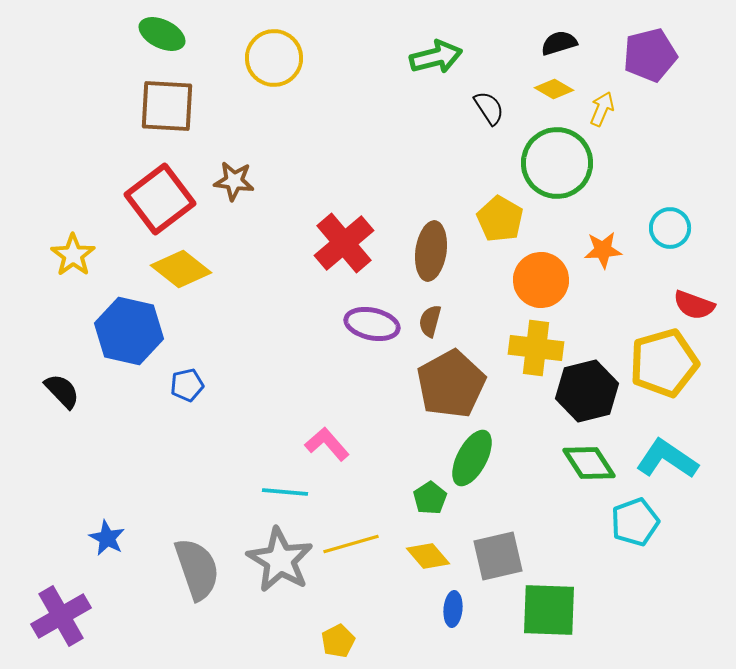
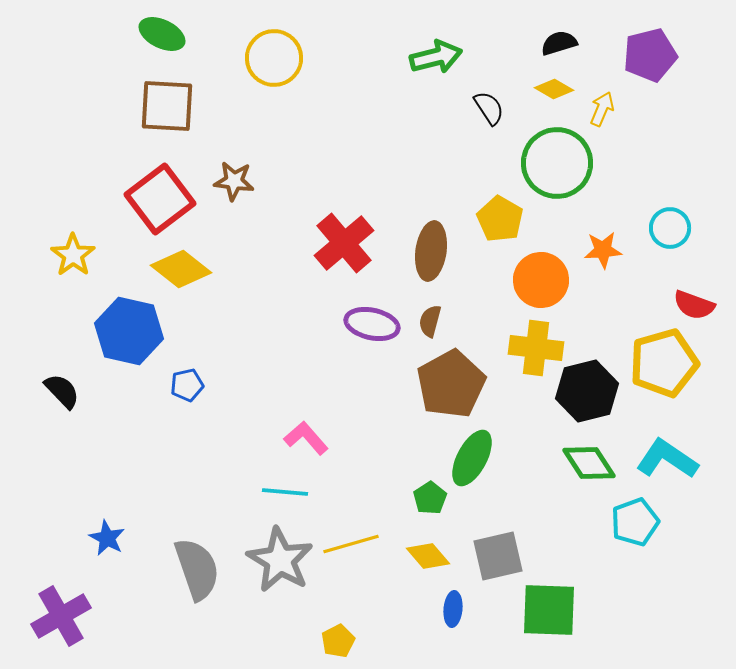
pink L-shape at (327, 444): moved 21 px left, 6 px up
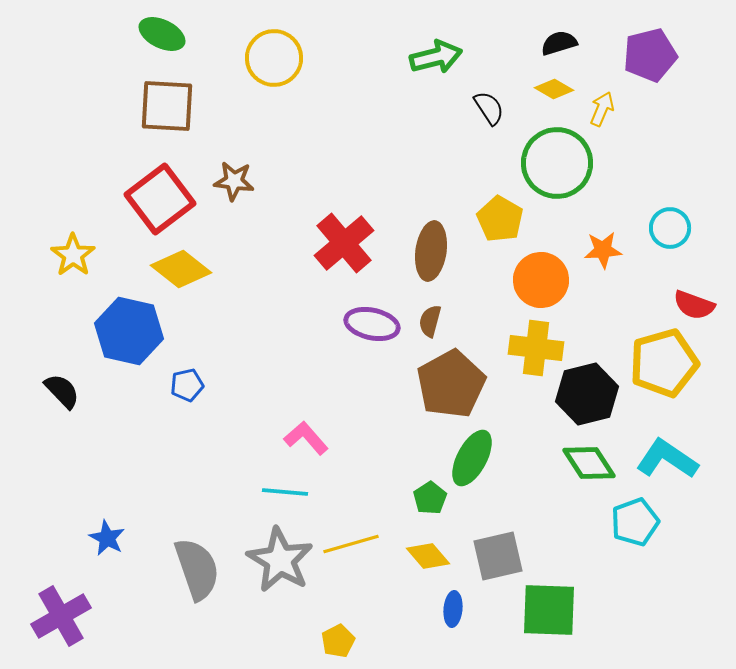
black hexagon at (587, 391): moved 3 px down
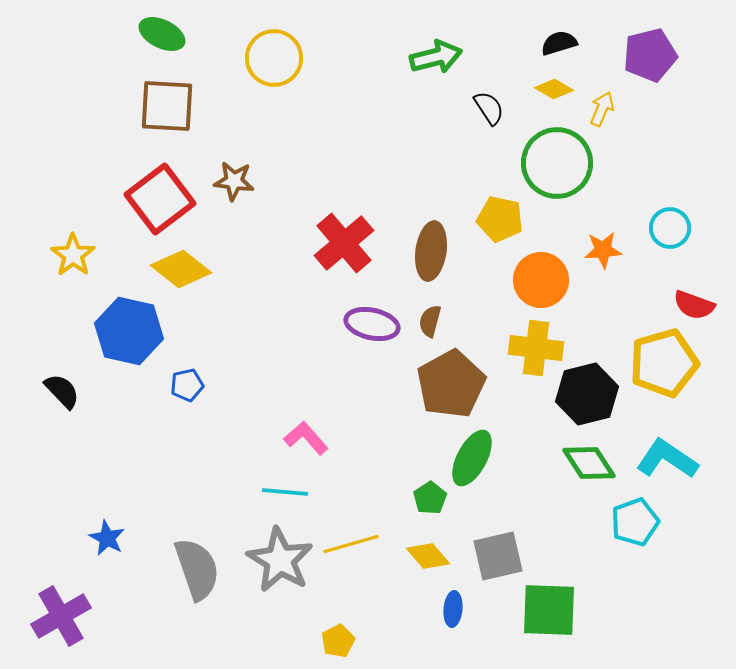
yellow pentagon at (500, 219): rotated 18 degrees counterclockwise
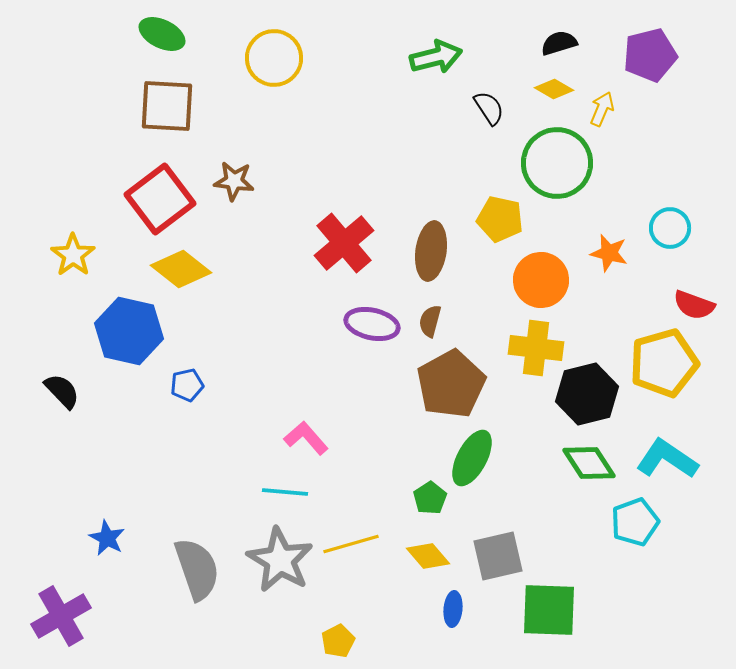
orange star at (603, 250): moved 6 px right, 3 px down; rotated 18 degrees clockwise
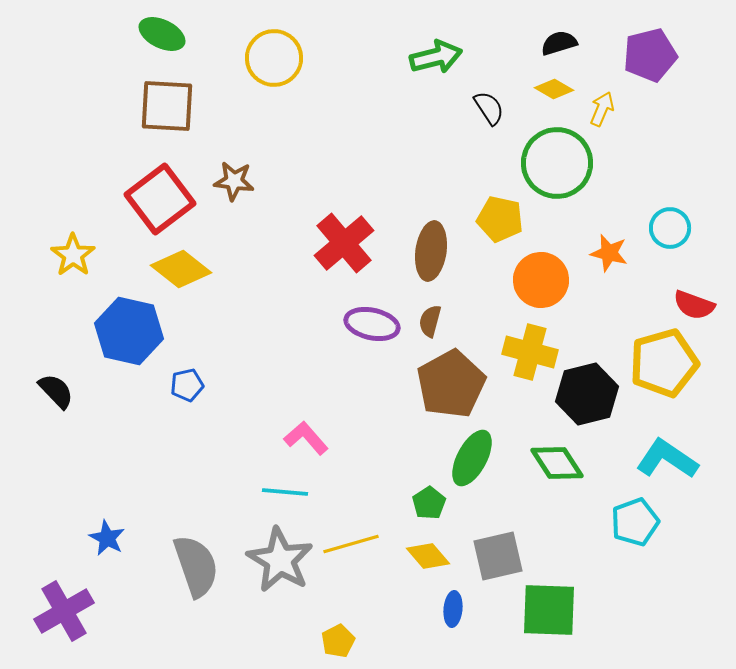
yellow cross at (536, 348): moved 6 px left, 4 px down; rotated 8 degrees clockwise
black semicircle at (62, 391): moved 6 px left
green diamond at (589, 463): moved 32 px left
green pentagon at (430, 498): moved 1 px left, 5 px down
gray semicircle at (197, 569): moved 1 px left, 3 px up
purple cross at (61, 616): moved 3 px right, 5 px up
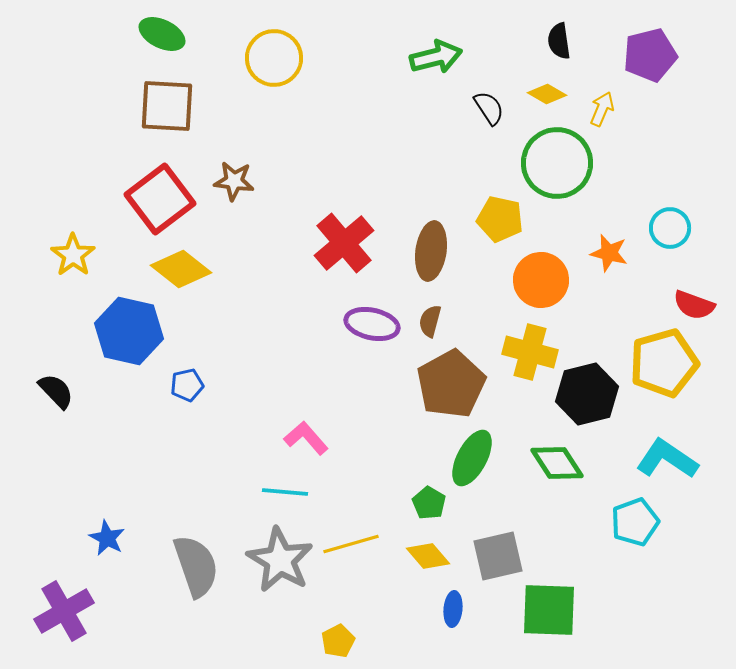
black semicircle at (559, 43): moved 2 px up; rotated 81 degrees counterclockwise
yellow diamond at (554, 89): moved 7 px left, 5 px down
green pentagon at (429, 503): rotated 8 degrees counterclockwise
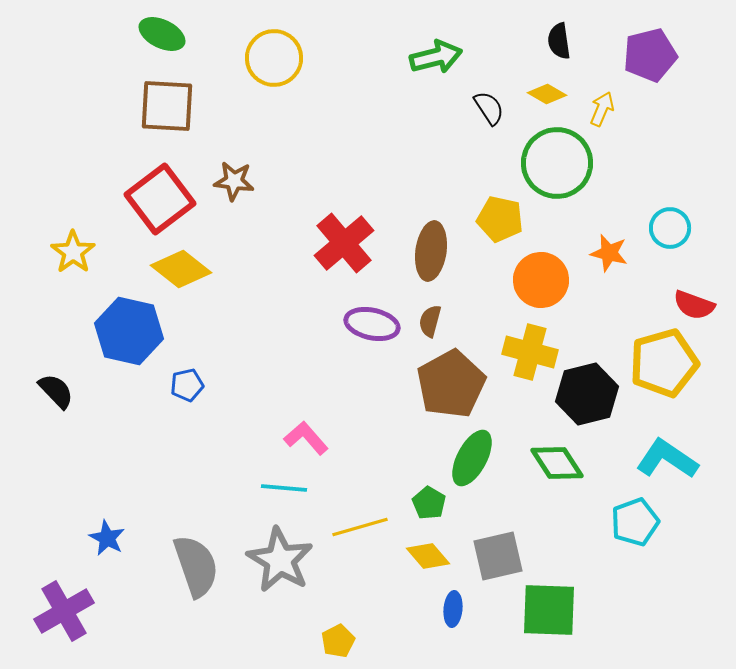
yellow star at (73, 255): moved 3 px up
cyan line at (285, 492): moved 1 px left, 4 px up
yellow line at (351, 544): moved 9 px right, 17 px up
